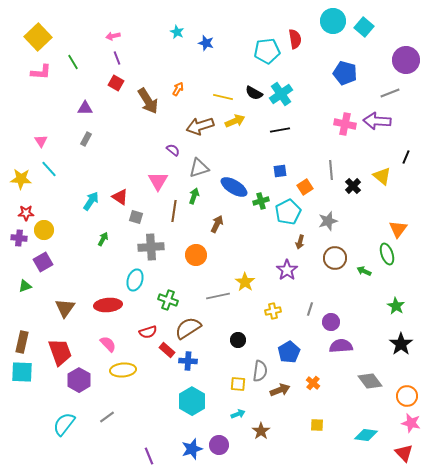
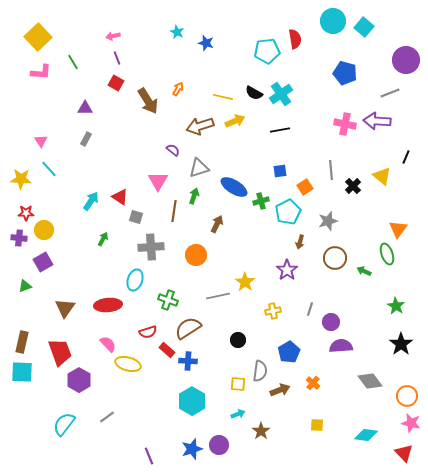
yellow ellipse at (123, 370): moved 5 px right, 6 px up; rotated 20 degrees clockwise
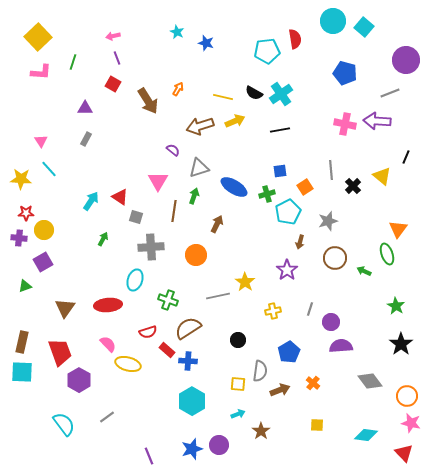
green line at (73, 62): rotated 49 degrees clockwise
red square at (116, 83): moved 3 px left, 1 px down
green cross at (261, 201): moved 6 px right, 7 px up
cyan semicircle at (64, 424): rotated 105 degrees clockwise
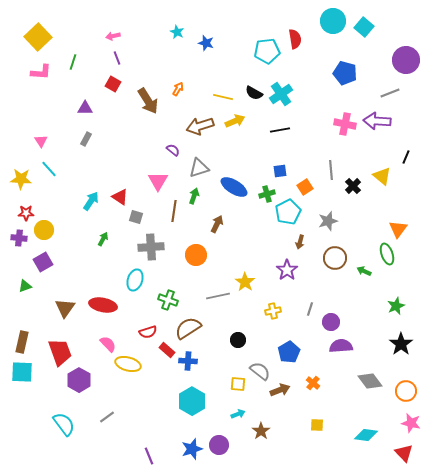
red ellipse at (108, 305): moved 5 px left; rotated 16 degrees clockwise
green star at (396, 306): rotated 18 degrees clockwise
gray semicircle at (260, 371): rotated 60 degrees counterclockwise
orange circle at (407, 396): moved 1 px left, 5 px up
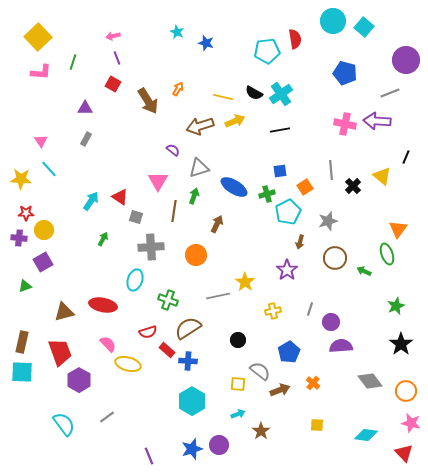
brown triangle at (65, 308): moved 1 px left, 4 px down; rotated 40 degrees clockwise
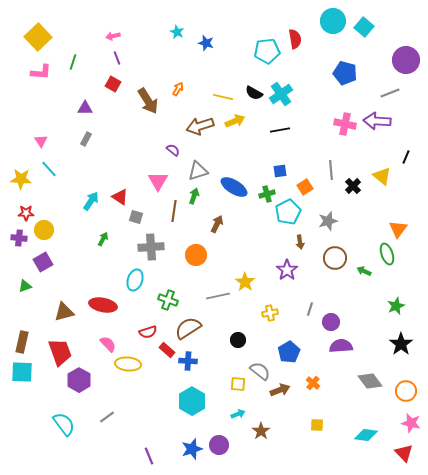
gray triangle at (199, 168): moved 1 px left, 3 px down
brown arrow at (300, 242): rotated 24 degrees counterclockwise
yellow cross at (273, 311): moved 3 px left, 2 px down
yellow ellipse at (128, 364): rotated 10 degrees counterclockwise
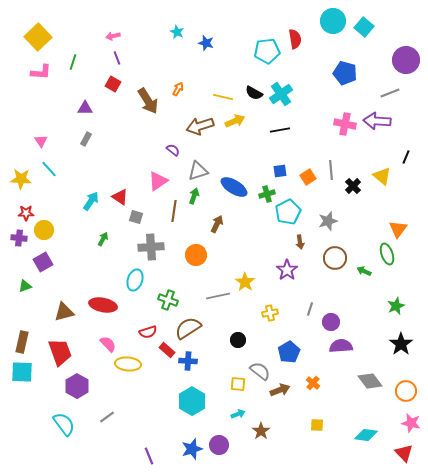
pink triangle at (158, 181): rotated 25 degrees clockwise
orange square at (305, 187): moved 3 px right, 10 px up
purple hexagon at (79, 380): moved 2 px left, 6 px down
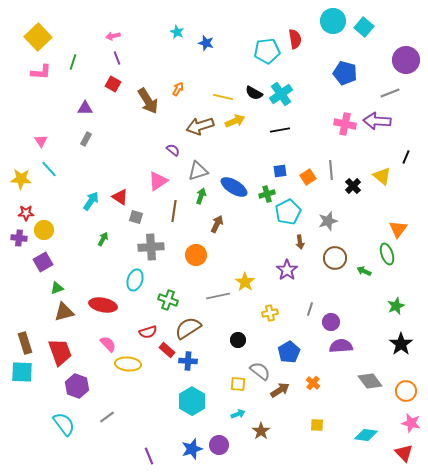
green arrow at (194, 196): moved 7 px right
green triangle at (25, 286): moved 32 px right, 2 px down
brown rectangle at (22, 342): moved 3 px right, 1 px down; rotated 30 degrees counterclockwise
purple hexagon at (77, 386): rotated 10 degrees counterclockwise
brown arrow at (280, 390): rotated 12 degrees counterclockwise
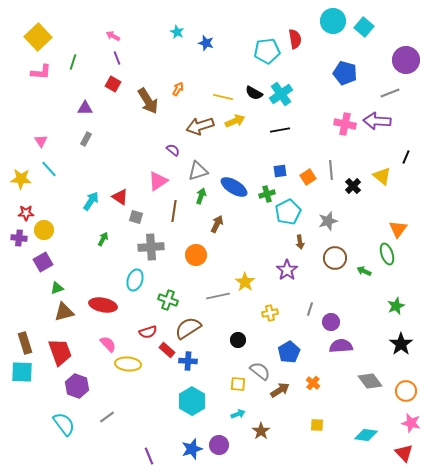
pink arrow at (113, 36): rotated 40 degrees clockwise
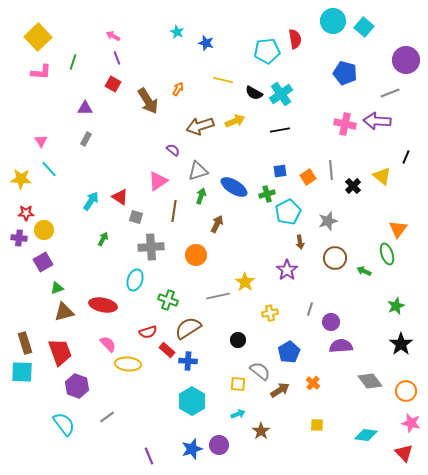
yellow line at (223, 97): moved 17 px up
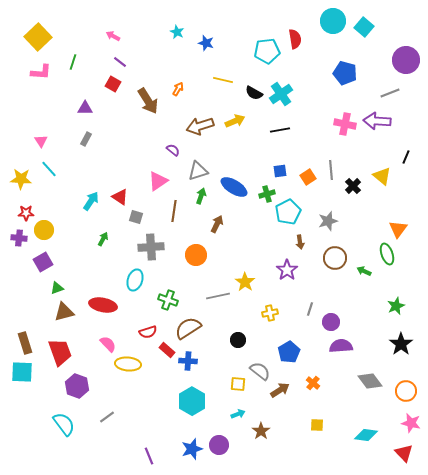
purple line at (117, 58): moved 3 px right, 4 px down; rotated 32 degrees counterclockwise
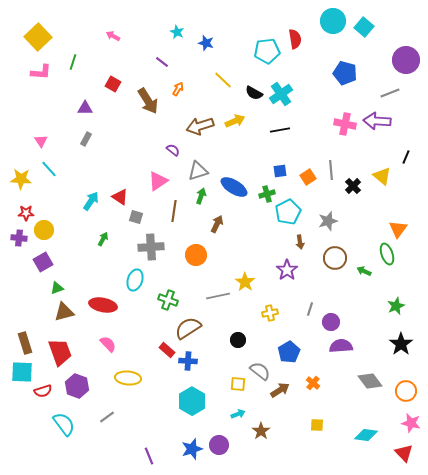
purple line at (120, 62): moved 42 px right
yellow line at (223, 80): rotated 30 degrees clockwise
red semicircle at (148, 332): moved 105 px left, 59 px down
yellow ellipse at (128, 364): moved 14 px down
